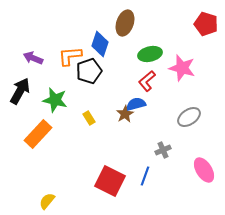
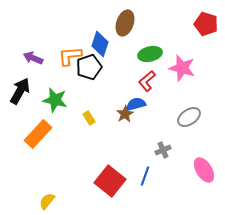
black pentagon: moved 4 px up
red square: rotated 12 degrees clockwise
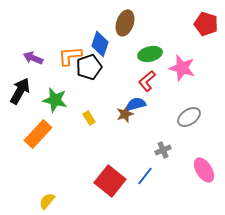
brown star: rotated 12 degrees clockwise
blue line: rotated 18 degrees clockwise
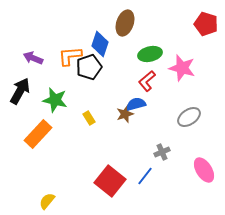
gray cross: moved 1 px left, 2 px down
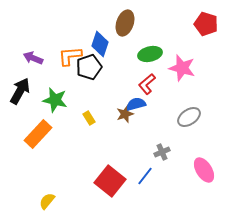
red L-shape: moved 3 px down
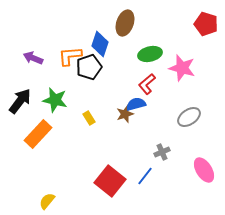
black arrow: moved 10 px down; rotated 8 degrees clockwise
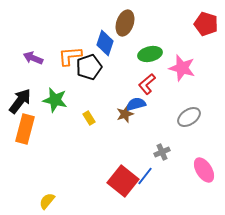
blue diamond: moved 5 px right, 1 px up
orange rectangle: moved 13 px left, 5 px up; rotated 28 degrees counterclockwise
red square: moved 13 px right
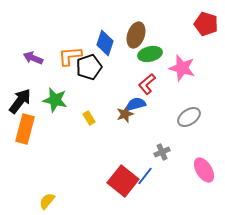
brown ellipse: moved 11 px right, 12 px down
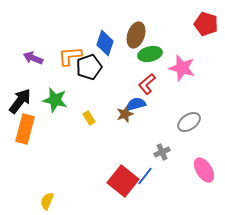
gray ellipse: moved 5 px down
yellow semicircle: rotated 18 degrees counterclockwise
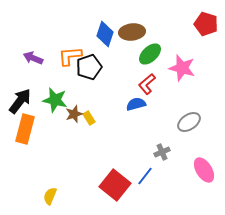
brown ellipse: moved 4 px left, 3 px up; rotated 65 degrees clockwise
blue diamond: moved 9 px up
green ellipse: rotated 30 degrees counterclockwise
brown star: moved 51 px left
red square: moved 8 px left, 4 px down
yellow semicircle: moved 3 px right, 5 px up
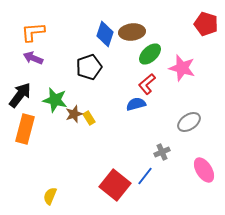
orange L-shape: moved 37 px left, 24 px up
black arrow: moved 6 px up
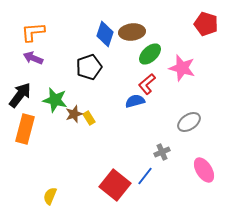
blue semicircle: moved 1 px left, 3 px up
